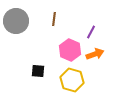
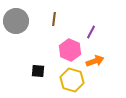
orange arrow: moved 7 px down
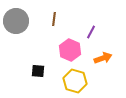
orange arrow: moved 8 px right, 3 px up
yellow hexagon: moved 3 px right, 1 px down
